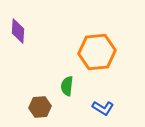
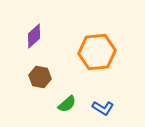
purple diamond: moved 16 px right, 5 px down; rotated 45 degrees clockwise
green semicircle: moved 18 px down; rotated 138 degrees counterclockwise
brown hexagon: moved 30 px up; rotated 15 degrees clockwise
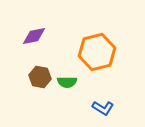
purple diamond: rotated 30 degrees clockwise
orange hexagon: rotated 9 degrees counterclockwise
green semicircle: moved 22 px up; rotated 42 degrees clockwise
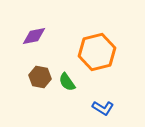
green semicircle: rotated 54 degrees clockwise
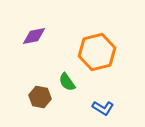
brown hexagon: moved 20 px down
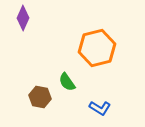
purple diamond: moved 11 px left, 18 px up; rotated 55 degrees counterclockwise
orange hexagon: moved 4 px up
blue L-shape: moved 3 px left
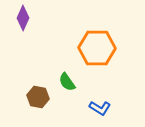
orange hexagon: rotated 15 degrees clockwise
brown hexagon: moved 2 px left
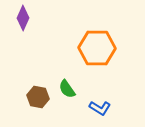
green semicircle: moved 7 px down
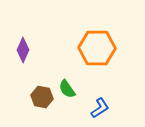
purple diamond: moved 32 px down
brown hexagon: moved 4 px right
blue L-shape: rotated 65 degrees counterclockwise
